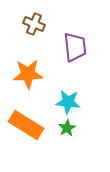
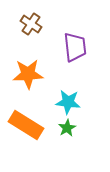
brown cross: moved 3 px left; rotated 10 degrees clockwise
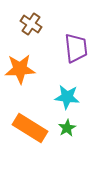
purple trapezoid: moved 1 px right, 1 px down
orange star: moved 8 px left, 5 px up
cyan star: moved 1 px left, 5 px up
orange rectangle: moved 4 px right, 3 px down
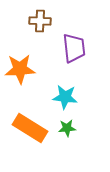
brown cross: moved 9 px right, 3 px up; rotated 30 degrees counterclockwise
purple trapezoid: moved 2 px left
cyan star: moved 2 px left
green star: rotated 24 degrees clockwise
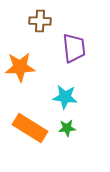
orange star: moved 2 px up
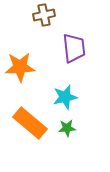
brown cross: moved 4 px right, 6 px up; rotated 15 degrees counterclockwise
cyan star: rotated 20 degrees counterclockwise
orange rectangle: moved 5 px up; rotated 8 degrees clockwise
